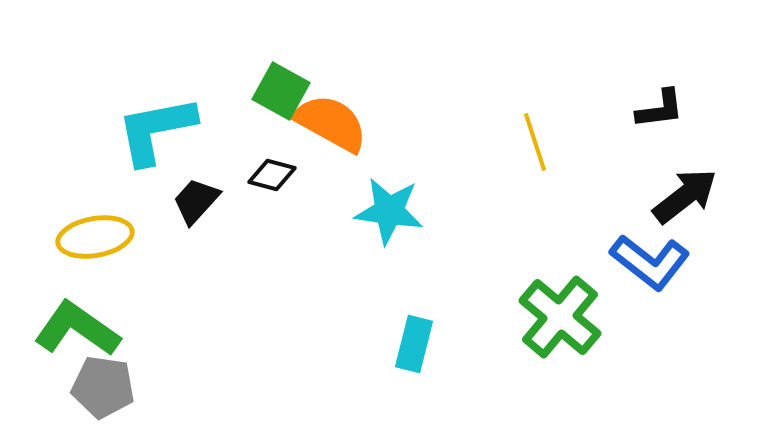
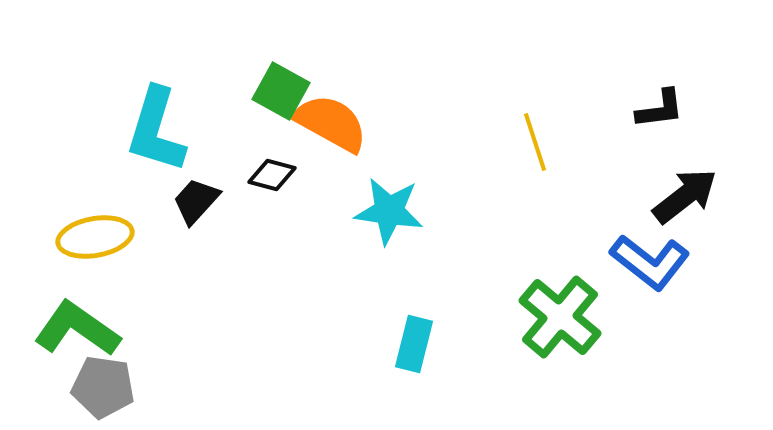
cyan L-shape: rotated 62 degrees counterclockwise
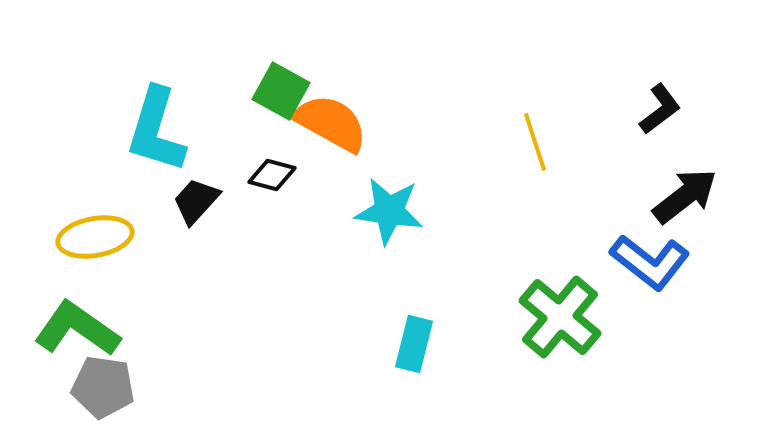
black L-shape: rotated 30 degrees counterclockwise
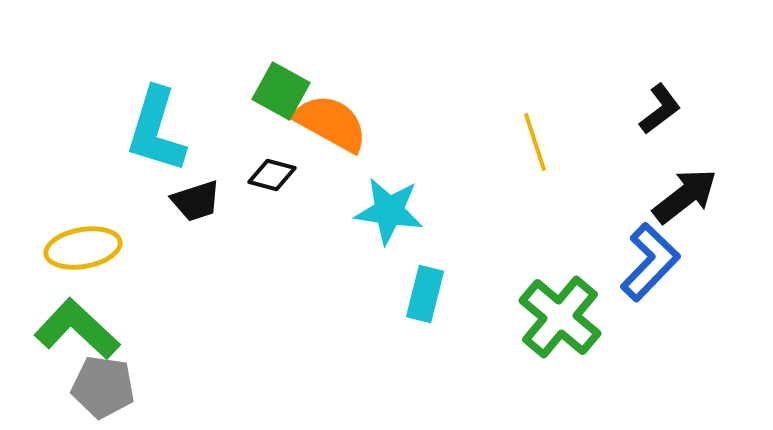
black trapezoid: rotated 150 degrees counterclockwise
yellow ellipse: moved 12 px left, 11 px down
blue L-shape: rotated 84 degrees counterclockwise
green L-shape: rotated 8 degrees clockwise
cyan rectangle: moved 11 px right, 50 px up
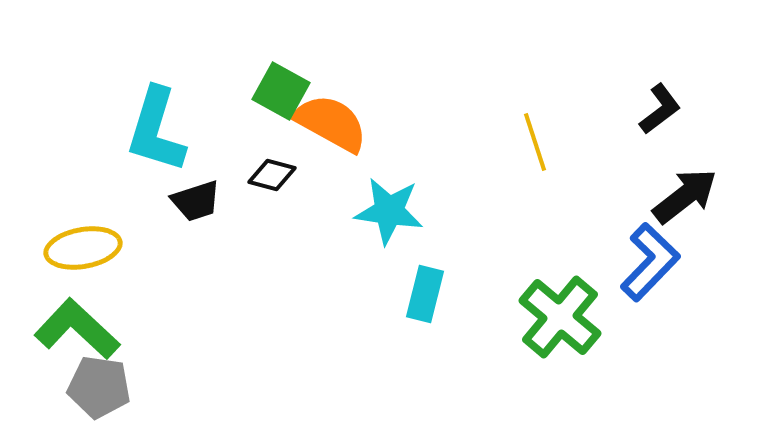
gray pentagon: moved 4 px left
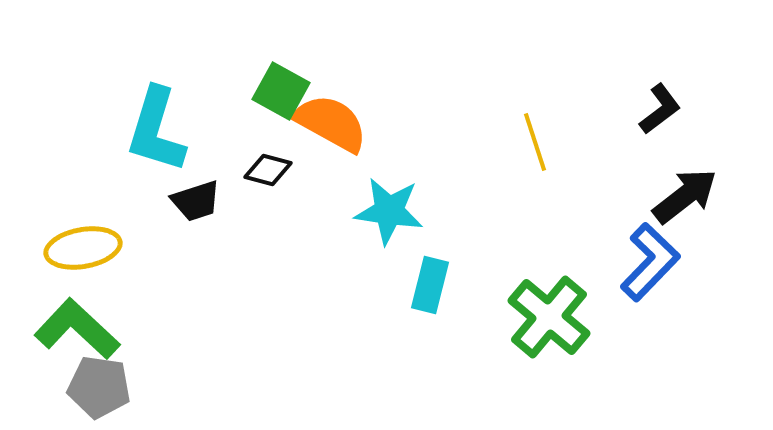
black diamond: moved 4 px left, 5 px up
cyan rectangle: moved 5 px right, 9 px up
green cross: moved 11 px left
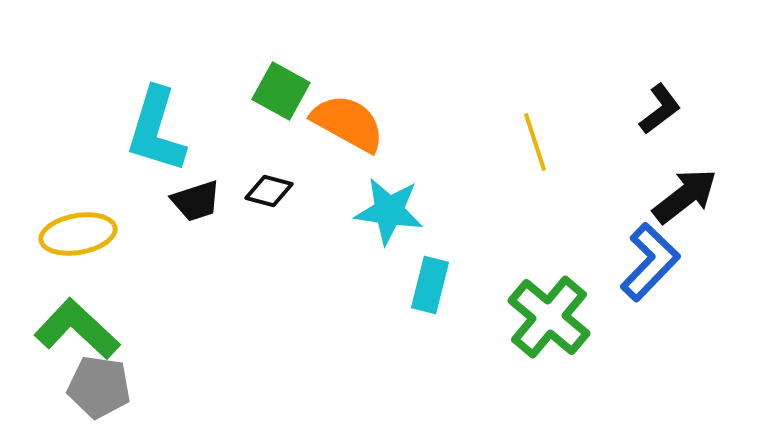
orange semicircle: moved 17 px right
black diamond: moved 1 px right, 21 px down
yellow ellipse: moved 5 px left, 14 px up
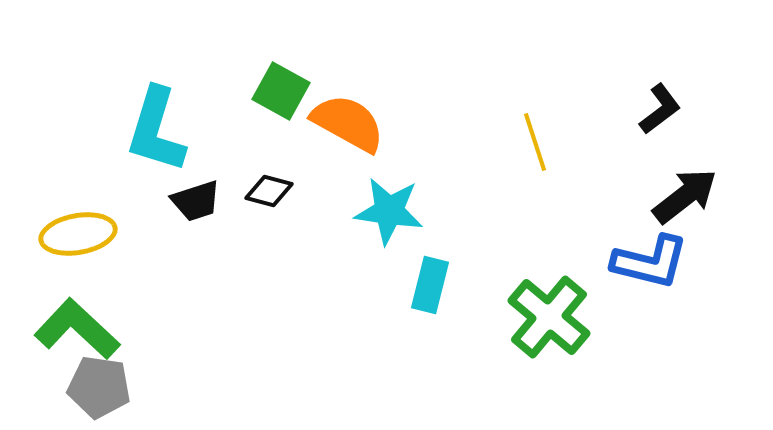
blue L-shape: rotated 60 degrees clockwise
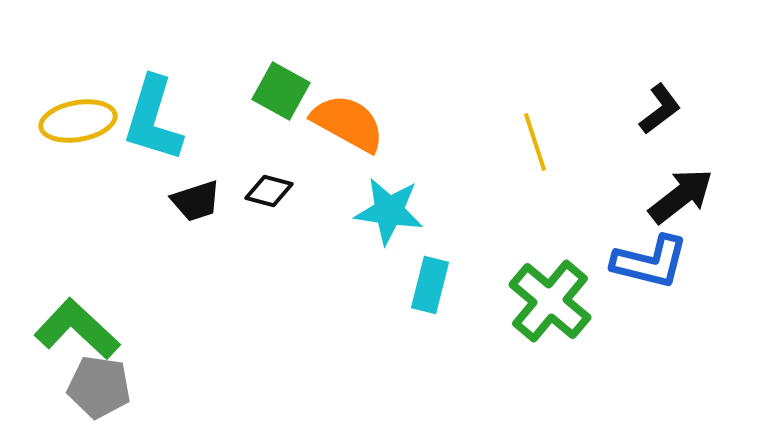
cyan L-shape: moved 3 px left, 11 px up
black arrow: moved 4 px left
yellow ellipse: moved 113 px up
green cross: moved 1 px right, 16 px up
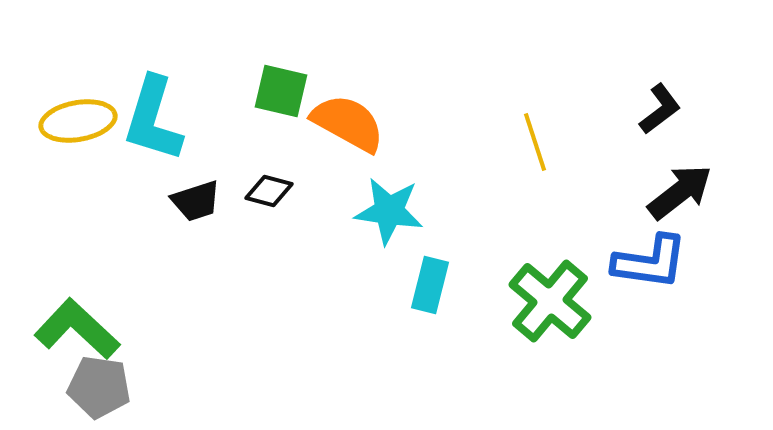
green square: rotated 16 degrees counterclockwise
black arrow: moved 1 px left, 4 px up
blue L-shape: rotated 6 degrees counterclockwise
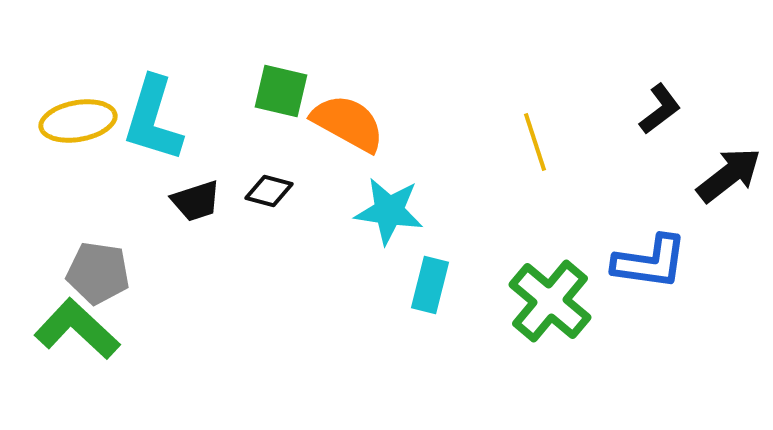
black arrow: moved 49 px right, 17 px up
gray pentagon: moved 1 px left, 114 px up
